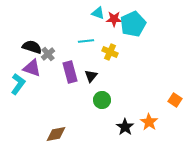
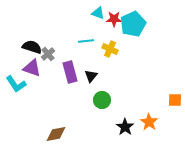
yellow cross: moved 3 px up
cyan L-shape: moved 2 px left; rotated 110 degrees clockwise
orange square: rotated 32 degrees counterclockwise
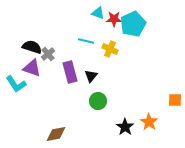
cyan line: rotated 21 degrees clockwise
green circle: moved 4 px left, 1 px down
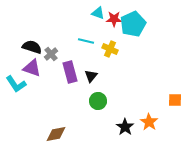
gray cross: moved 3 px right
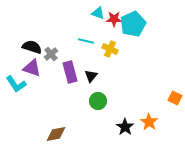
orange square: moved 2 px up; rotated 24 degrees clockwise
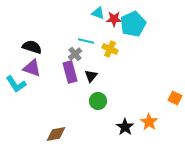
gray cross: moved 24 px right
